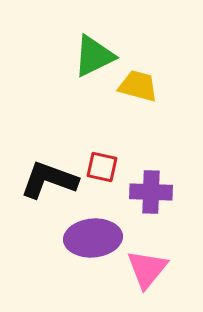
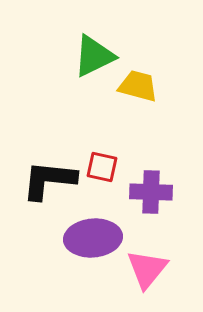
black L-shape: rotated 14 degrees counterclockwise
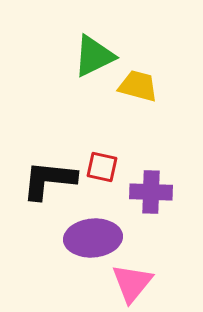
pink triangle: moved 15 px left, 14 px down
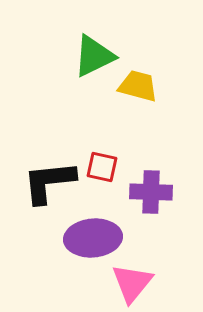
black L-shape: moved 2 px down; rotated 12 degrees counterclockwise
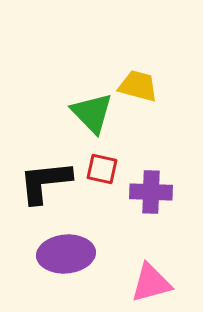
green triangle: moved 2 px left, 57 px down; rotated 48 degrees counterclockwise
red square: moved 2 px down
black L-shape: moved 4 px left
purple ellipse: moved 27 px left, 16 px down
pink triangle: moved 19 px right; rotated 36 degrees clockwise
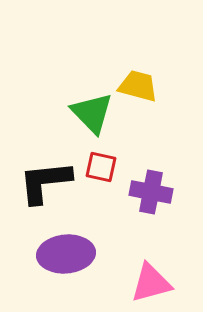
red square: moved 1 px left, 2 px up
purple cross: rotated 9 degrees clockwise
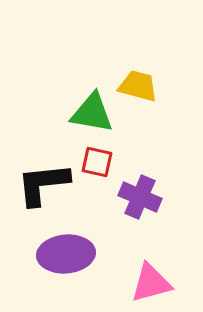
green triangle: rotated 36 degrees counterclockwise
red square: moved 4 px left, 5 px up
black L-shape: moved 2 px left, 2 px down
purple cross: moved 11 px left, 5 px down; rotated 12 degrees clockwise
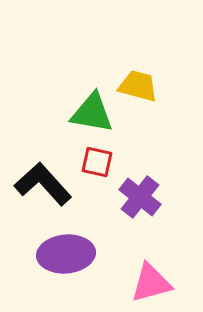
black L-shape: rotated 54 degrees clockwise
purple cross: rotated 15 degrees clockwise
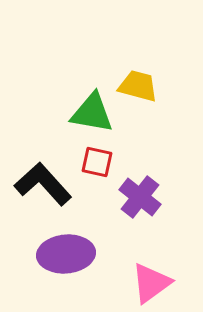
pink triangle: rotated 21 degrees counterclockwise
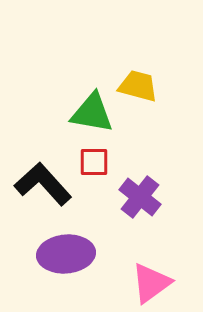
red square: moved 3 px left; rotated 12 degrees counterclockwise
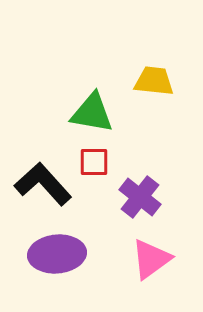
yellow trapezoid: moved 16 px right, 5 px up; rotated 9 degrees counterclockwise
purple ellipse: moved 9 px left
pink triangle: moved 24 px up
